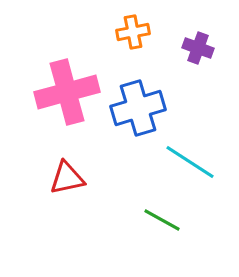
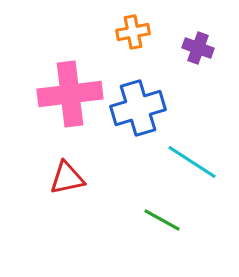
pink cross: moved 3 px right, 2 px down; rotated 8 degrees clockwise
cyan line: moved 2 px right
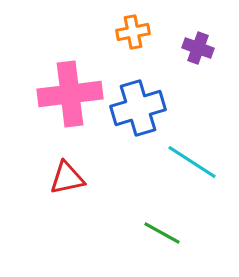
green line: moved 13 px down
